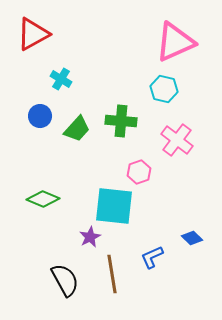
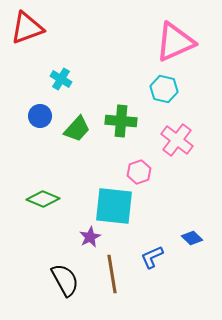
red triangle: moved 6 px left, 6 px up; rotated 9 degrees clockwise
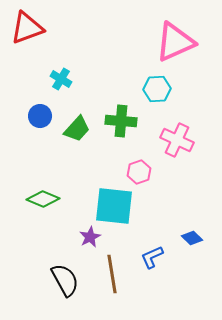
cyan hexagon: moved 7 px left; rotated 16 degrees counterclockwise
pink cross: rotated 12 degrees counterclockwise
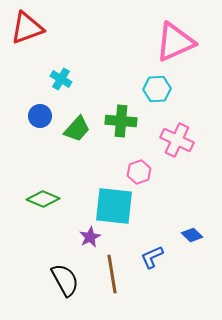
blue diamond: moved 3 px up
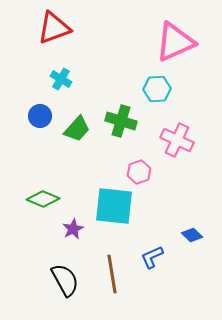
red triangle: moved 27 px right
green cross: rotated 12 degrees clockwise
purple star: moved 17 px left, 8 px up
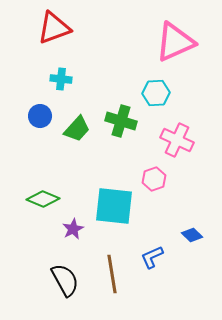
cyan cross: rotated 25 degrees counterclockwise
cyan hexagon: moved 1 px left, 4 px down
pink hexagon: moved 15 px right, 7 px down
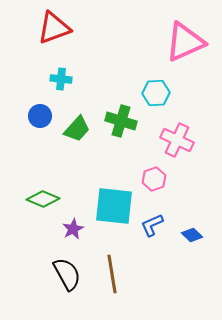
pink triangle: moved 10 px right
blue L-shape: moved 32 px up
black semicircle: moved 2 px right, 6 px up
